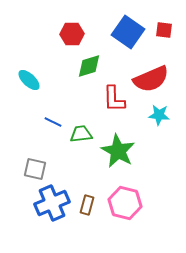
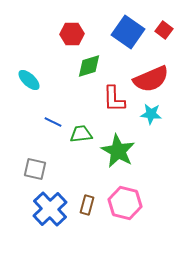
red square: rotated 30 degrees clockwise
cyan star: moved 8 px left, 1 px up
blue cross: moved 2 px left, 6 px down; rotated 20 degrees counterclockwise
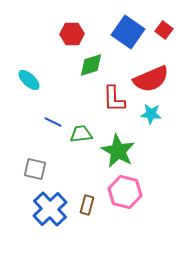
green diamond: moved 2 px right, 1 px up
pink hexagon: moved 11 px up
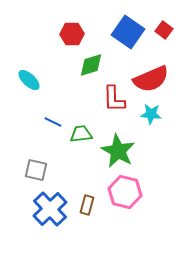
gray square: moved 1 px right, 1 px down
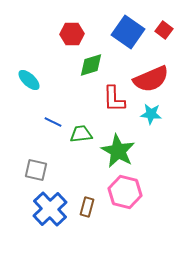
brown rectangle: moved 2 px down
